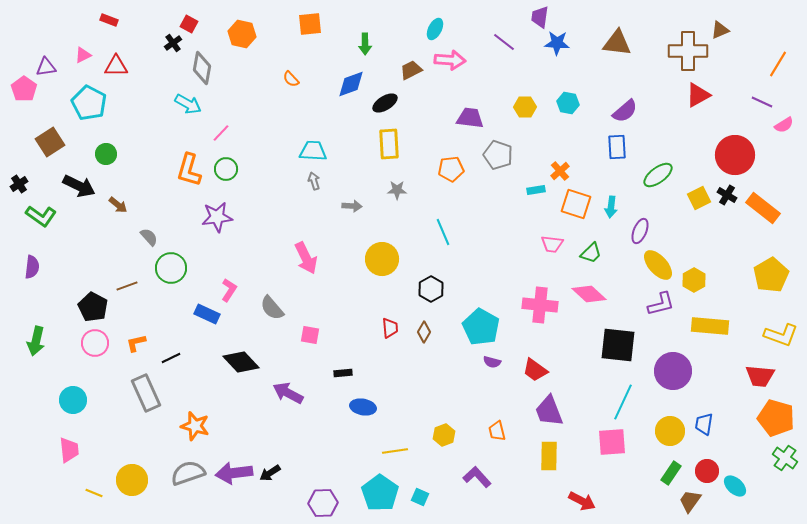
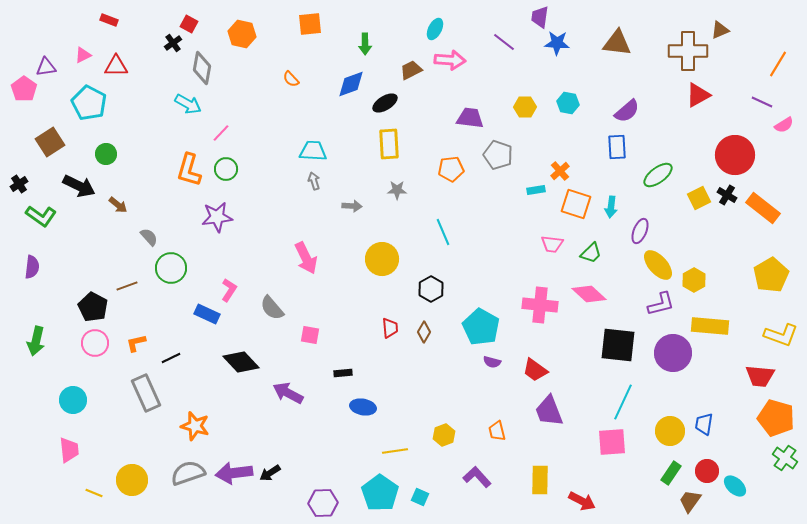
purple semicircle at (625, 111): moved 2 px right
purple circle at (673, 371): moved 18 px up
yellow rectangle at (549, 456): moved 9 px left, 24 px down
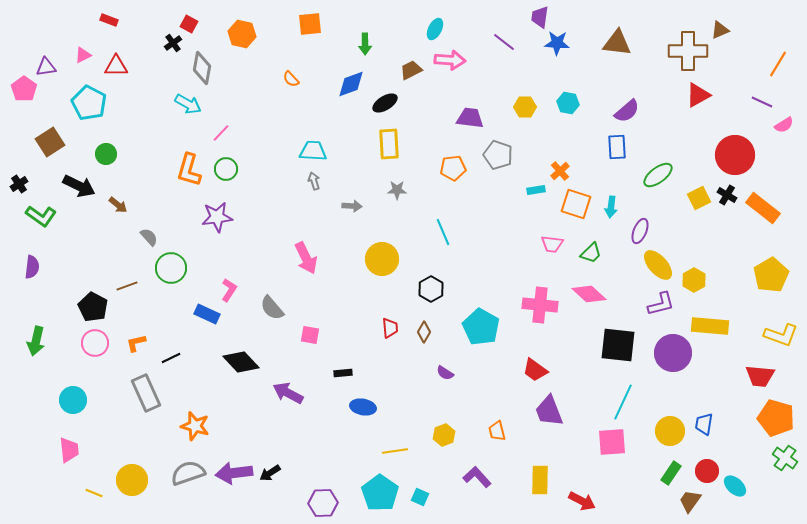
orange pentagon at (451, 169): moved 2 px right, 1 px up
purple semicircle at (492, 362): moved 47 px left, 11 px down; rotated 18 degrees clockwise
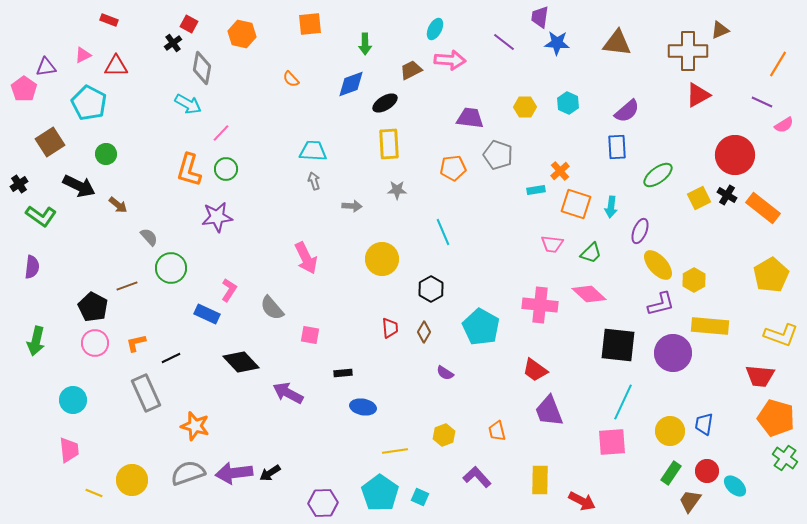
cyan hexagon at (568, 103): rotated 15 degrees clockwise
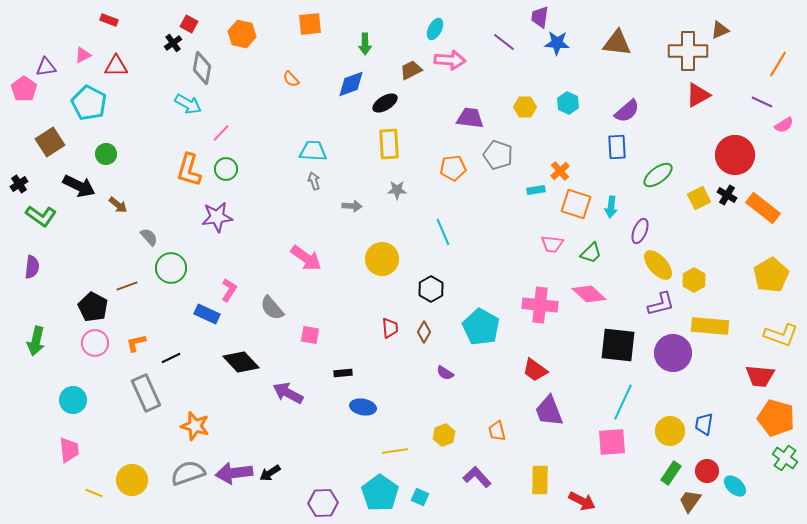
pink arrow at (306, 258): rotated 28 degrees counterclockwise
